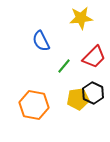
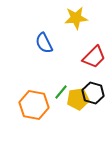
yellow star: moved 5 px left
blue semicircle: moved 3 px right, 2 px down
green line: moved 3 px left, 26 px down
black hexagon: rotated 10 degrees counterclockwise
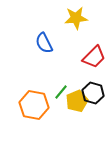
yellow pentagon: moved 1 px left, 2 px down; rotated 15 degrees counterclockwise
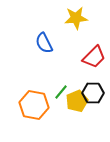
black hexagon: rotated 15 degrees counterclockwise
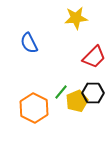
blue semicircle: moved 15 px left
orange hexagon: moved 3 px down; rotated 16 degrees clockwise
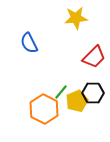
orange hexagon: moved 10 px right, 1 px down
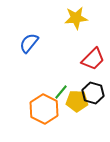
blue semicircle: rotated 65 degrees clockwise
red trapezoid: moved 1 px left, 2 px down
black hexagon: rotated 15 degrees clockwise
yellow pentagon: rotated 25 degrees clockwise
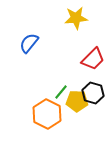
orange hexagon: moved 3 px right, 5 px down
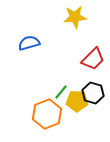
yellow star: moved 1 px left, 1 px up
blue semicircle: rotated 35 degrees clockwise
orange hexagon: rotated 12 degrees clockwise
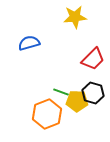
green line: rotated 70 degrees clockwise
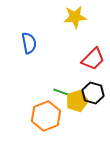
blue semicircle: rotated 95 degrees clockwise
yellow pentagon: rotated 20 degrees counterclockwise
orange hexagon: moved 1 px left, 2 px down
